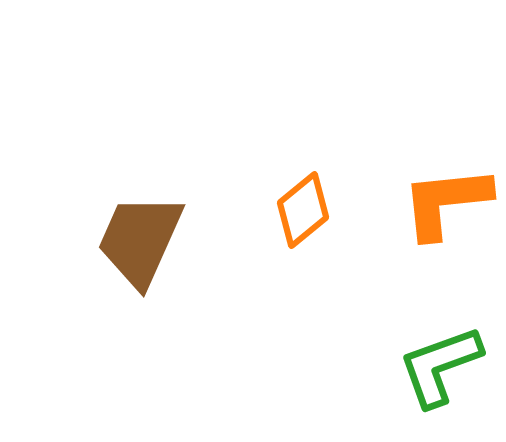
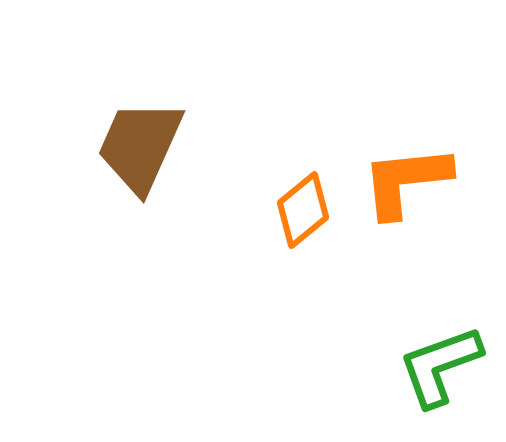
orange L-shape: moved 40 px left, 21 px up
brown trapezoid: moved 94 px up
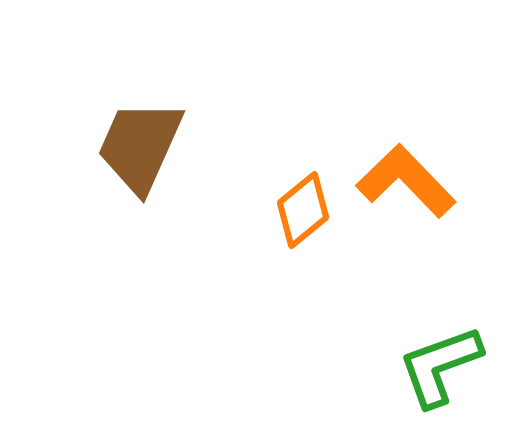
orange L-shape: rotated 52 degrees clockwise
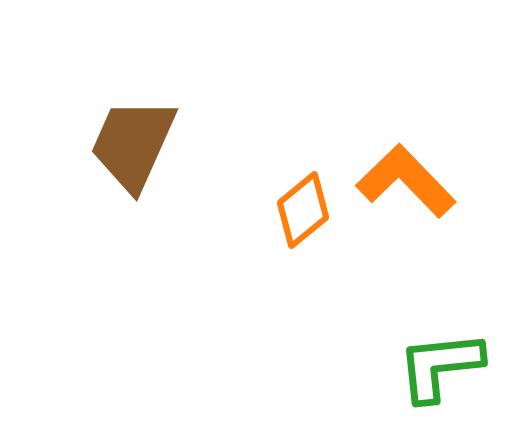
brown trapezoid: moved 7 px left, 2 px up
green L-shape: rotated 14 degrees clockwise
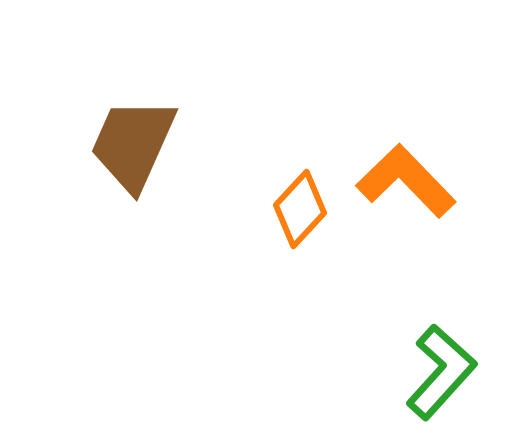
orange diamond: moved 3 px left, 1 px up; rotated 8 degrees counterclockwise
green L-shape: moved 1 px right, 6 px down; rotated 138 degrees clockwise
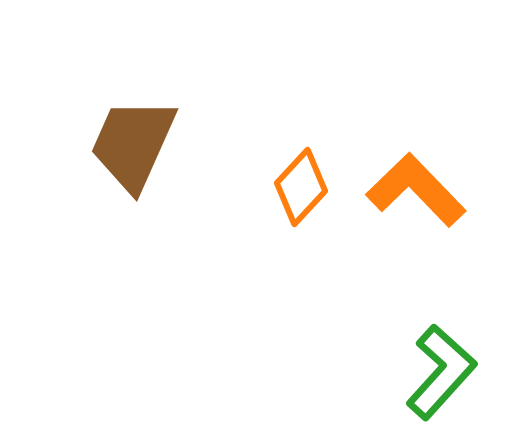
orange L-shape: moved 10 px right, 9 px down
orange diamond: moved 1 px right, 22 px up
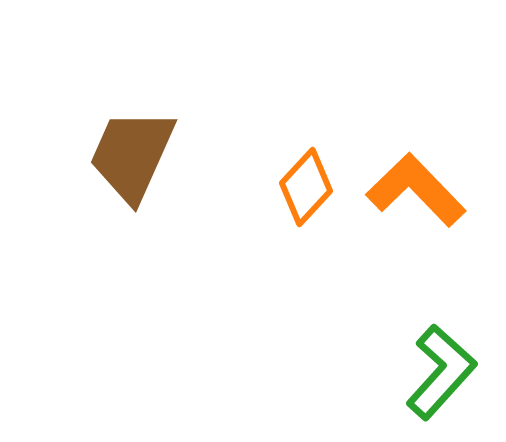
brown trapezoid: moved 1 px left, 11 px down
orange diamond: moved 5 px right
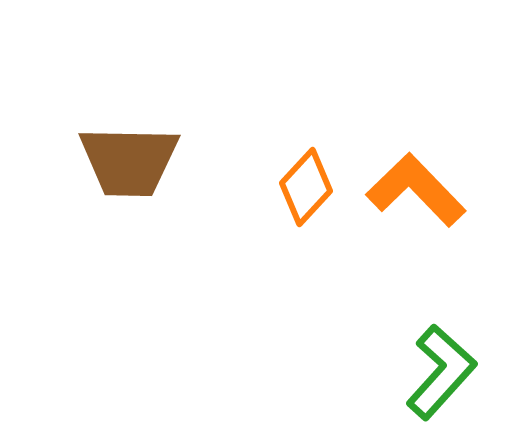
brown trapezoid: moved 3 px left, 6 px down; rotated 113 degrees counterclockwise
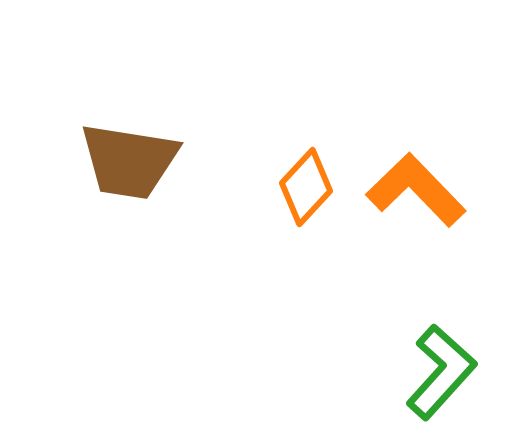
brown trapezoid: rotated 8 degrees clockwise
